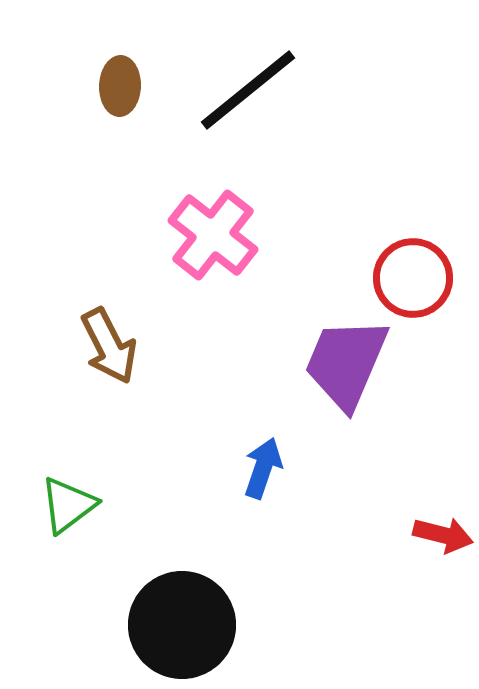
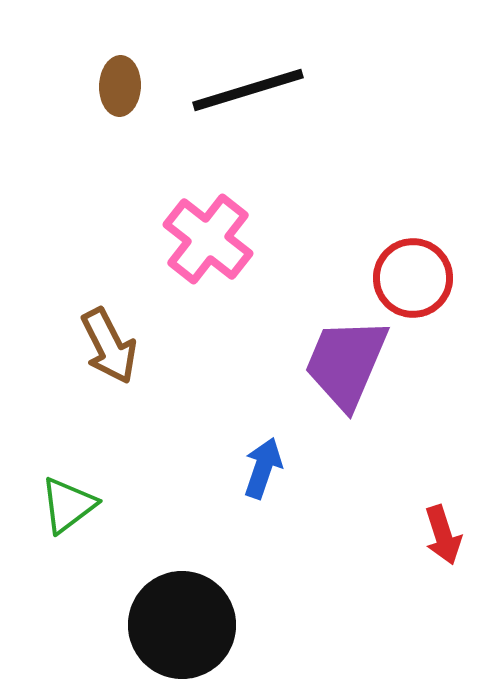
black line: rotated 22 degrees clockwise
pink cross: moved 5 px left, 4 px down
red arrow: rotated 58 degrees clockwise
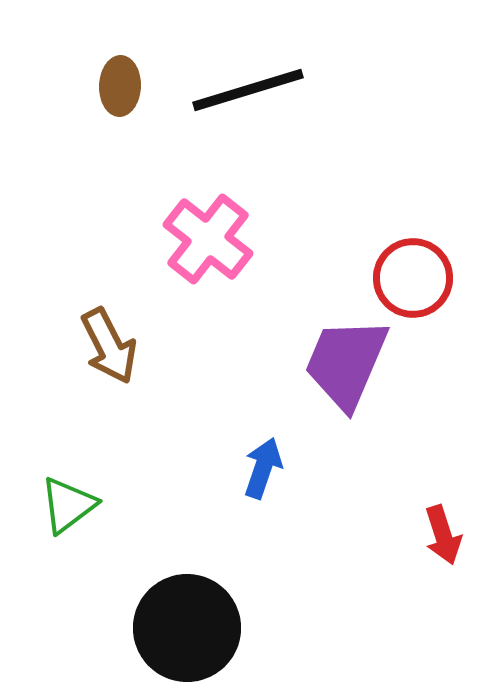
black circle: moved 5 px right, 3 px down
